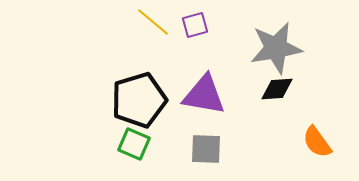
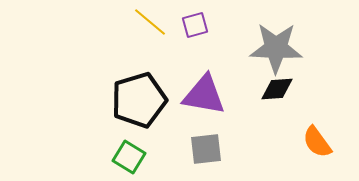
yellow line: moved 3 px left
gray star: rotated 12 degrees clockwise
green square: moved 5 px left, 13 px down; rotated 8 degrees clockwise
gray square: rotated 8 degrees counterclockwise
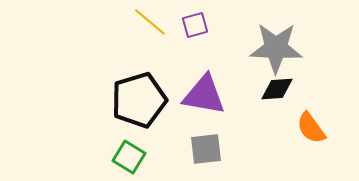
orange semicircle: moved 6 px left, 14 px up
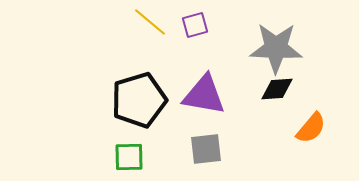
orange semicircle: rotated 104 degrees counterclockwise
green square: rotated 32 degrees counterclockwise
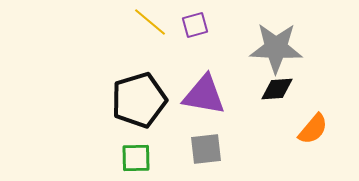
orange semicircle: moved 2 px right, 1 px down
green square: moved 7 px right, 1 px down
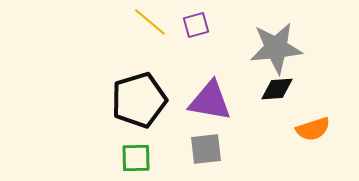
purple square: moved 1 px right
gray star: rotated 8 degrees counterclockwise
purple triangle: moved 6 px right, 6 px down
orange semicircle: rotated 32 degrees clockwise
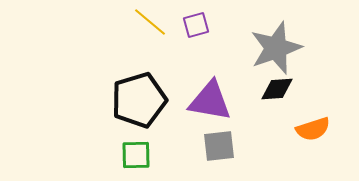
gray star: rotated 14 degrees counterclockwise
gray square: moved 13 px right, 3 px up
green square: moved 3 px up
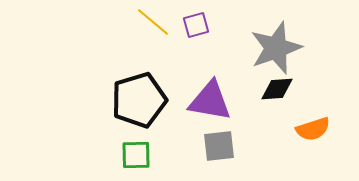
yellow line: moved 3 px right
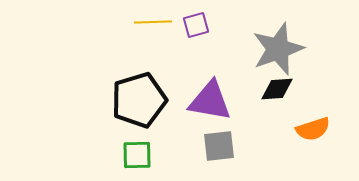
yellow line: rotated 42 degrees counterclockwise
gray star: moved 2 px right, 1 px down
green square: moved 1 px right
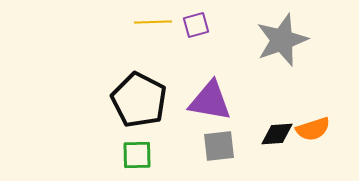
gray star: moved 4 px right, 9 px up
black diamond: moved 45 px down
black pentagon: rotated 28 degrees counterclockwise
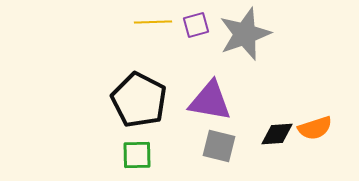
gray star: moved 37 px left, 6 px up
orange semicircle: moved 2 px right, 1 px up
gray square: rotated 20 degrees clockwise
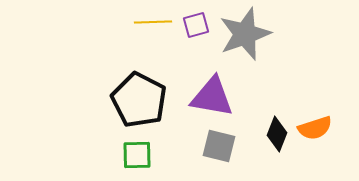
purple triangle: moved 2 px right, 4 px up
black diamond: rotated 64 degrees counterclockwise
